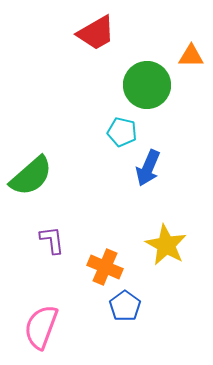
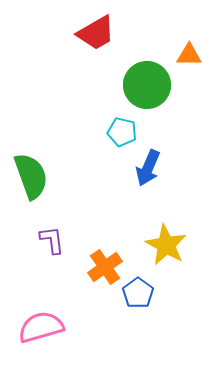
orange triangle: moved 2 px left, 1 px up
green semicircle: rotated 69 degrees counterclockwise
orange cross: rotated 32 degrees clockwise
blue pentagon: moved 13 px right, 13 px up
pink semicircle: rotated 54 degrees clockwise
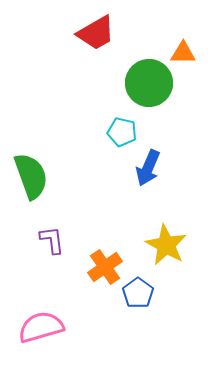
orange triangle: moved 6 px left, 2 px up
green circle: moved 2 px right, 2 px up
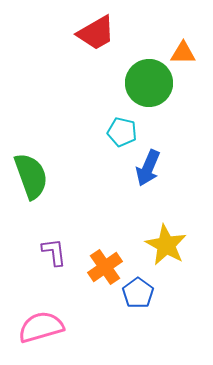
purple L-shape: moved 2 px right, 12 px down
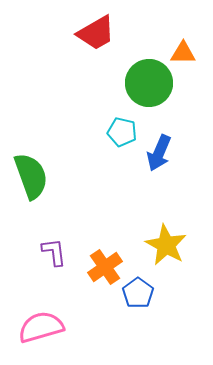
blue arrow: moved 11 px right, 15 px up
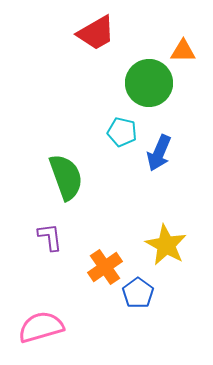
orange triangle: moved 2 px up
green semicircle: moved 35 px right, 1 px down
purple L-shape: moved 4 px left, 15 px up
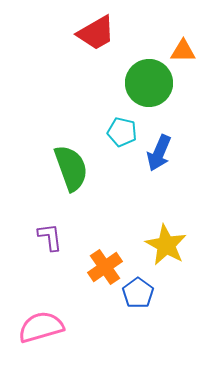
green semicircle: moved 5 px right, 9 px up
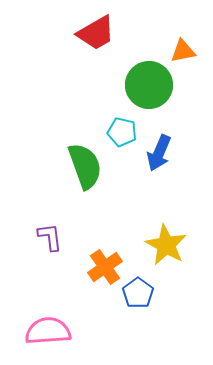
orange triangle: rotated 12 degrees counterclockwise
green circle: moved 2 px down
green semicircle: moved 14 px right, 2 px up
pink semicircle: moved 7 px right, 4 px down; rotated 12 degrees clockwise
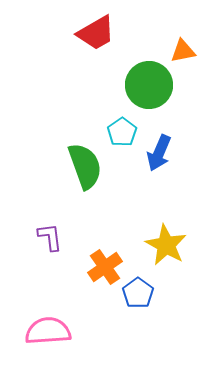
cyan pentagon: rotated 24 degrees clockwise
